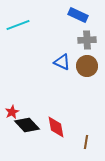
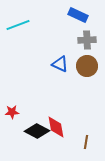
blue triangle: moved 2 px left, 2 px down
red star: rotated 24 degrees clockwise
black diamond: moved 10 px right, 6 px down; rotated 20 degrees counterclockwise
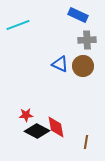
brown circle: moved 4 px left
red star: moved 14 px right, 3 px down
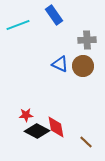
blue rectangle: moved 24 px left; rotated 30 degrees clockwise
brown line: rotated 56 degrees counterclockwise
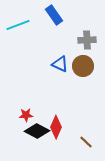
red diamond: rotated 35 degrees clockwise
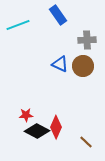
blue rectangle: moved 4 px right
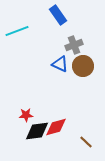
cyan line: moved 1 px left, 6 px down
gray cross: moved 13 px left, 5 px down; rotated 18 degrees counterclockwise
red diamond: rotated 50 degrees clockwise
black diamond: rotated 35 degrees counterclockwise
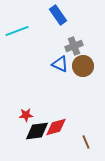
gray cross: moved 1 px down
brown line: rotated 24 degrees clockwise
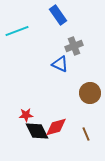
brown circle: moved 7 px right, 27 px down
black diamond: rotated 70 degrees clockwise
brown line: moved 8 px up
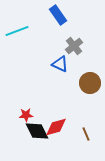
gray cross: rotated 18 degrees counterclockwise
brown circle: moved 10 px up
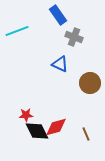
gray cross: moved 9 px up; rotated 30 degrees counterclockwise
